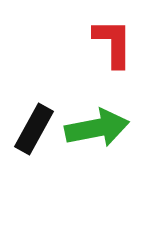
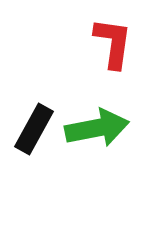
red L-shape: rotated 8 degrees clockwise
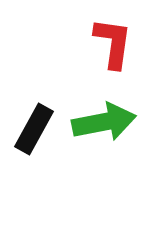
green arrow: moved 7 px right, 6 px up
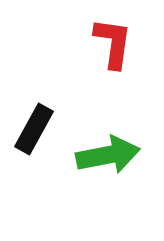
green arrow: moved 4 px right, 33 px down
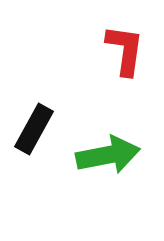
red L-shape: moved 12 px right, 7 px down
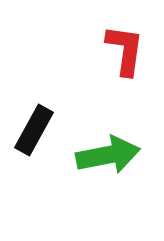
black rectangle: moved 1 px down
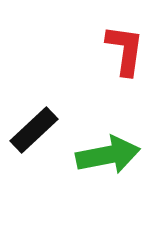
black rectangle: rotated 18 degrees clockwise
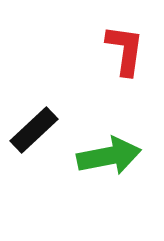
green arrow: moved 1 px right, 1 px down
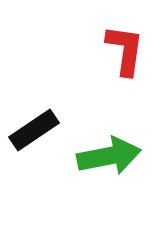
black rectangle: rotated 9 degrees clockwise
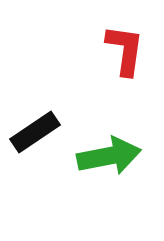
black rectangle: moved 1 px right, 2 px down
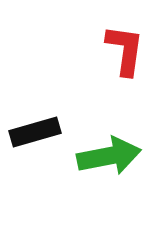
black rectangle: rotated 18 degrees clockwise
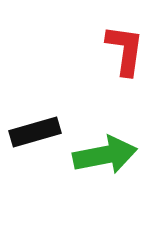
green arrow: moved 4 px left, 1 px up
